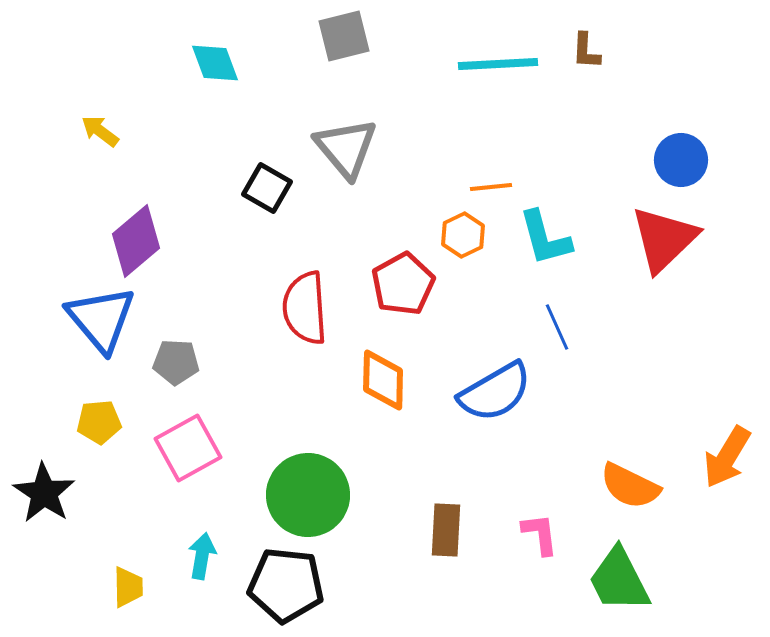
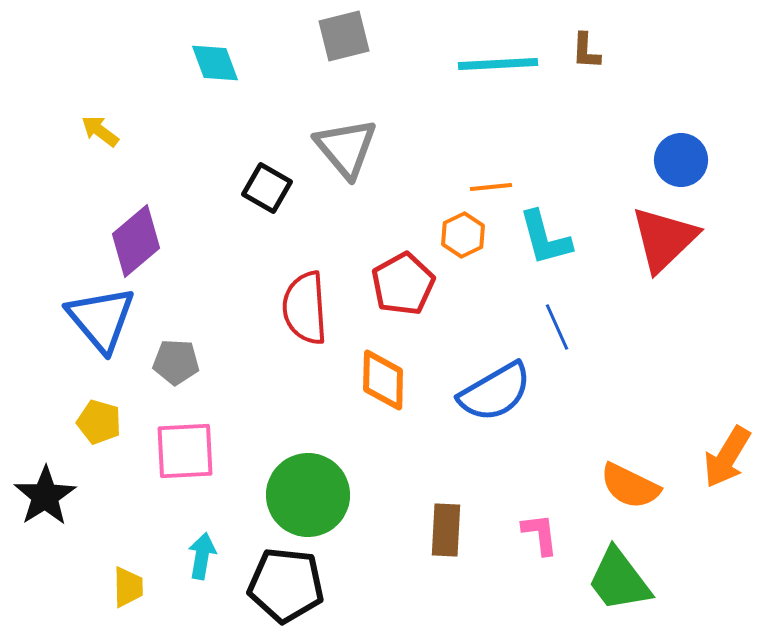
yellow pentagon: rotated 21 degrees clockwise
pink square: moved 3 px left, 3 px down; rotated 26 degrees clockwise
black star: moved 1 px right, 3 px down; rotated 6 degrees clockwise
green trapezoid: rotated 10 degrees counterclockwise
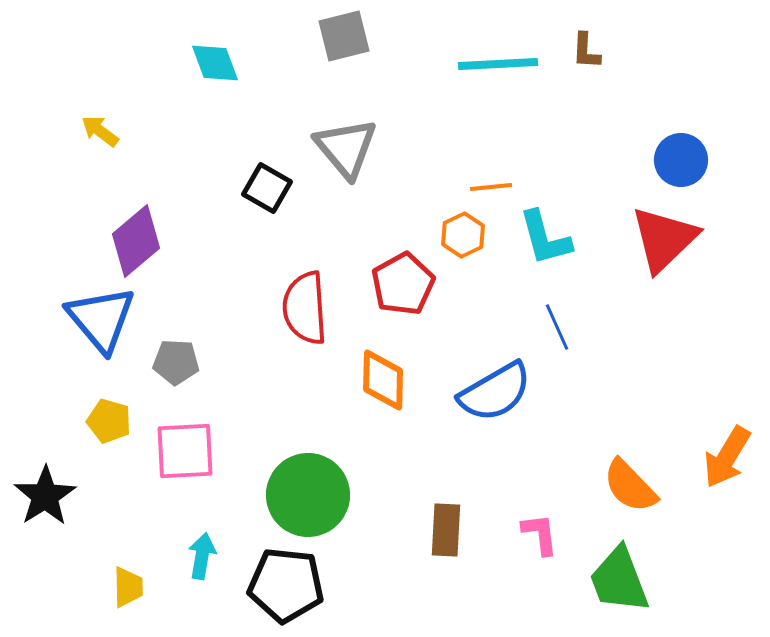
yellow pentagon: moved 10 px right, 1 px up
orange semicircle: rotated 20 degrees clockwise
green trapezoid: rotated 16 degrees clockwise
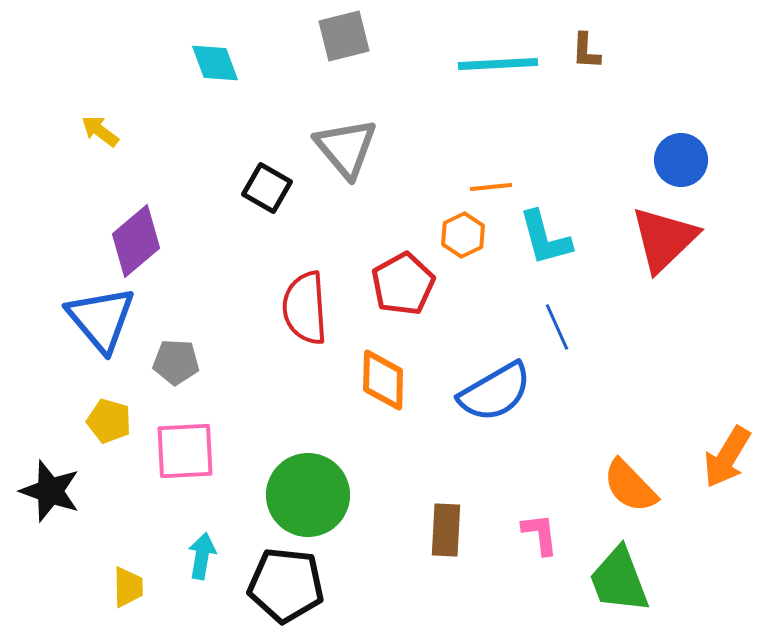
black star: moved 5 px right, 5 px up; rotated 20 degrees counterclockwise
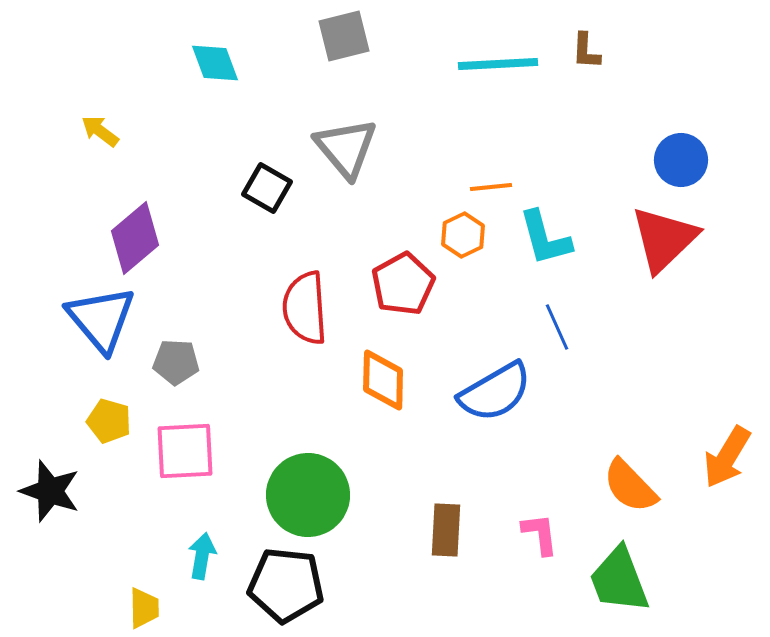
purple diamond: moved 1 px left, 3 px up
yellow trapezoid: moved 16 px right, 21 px down
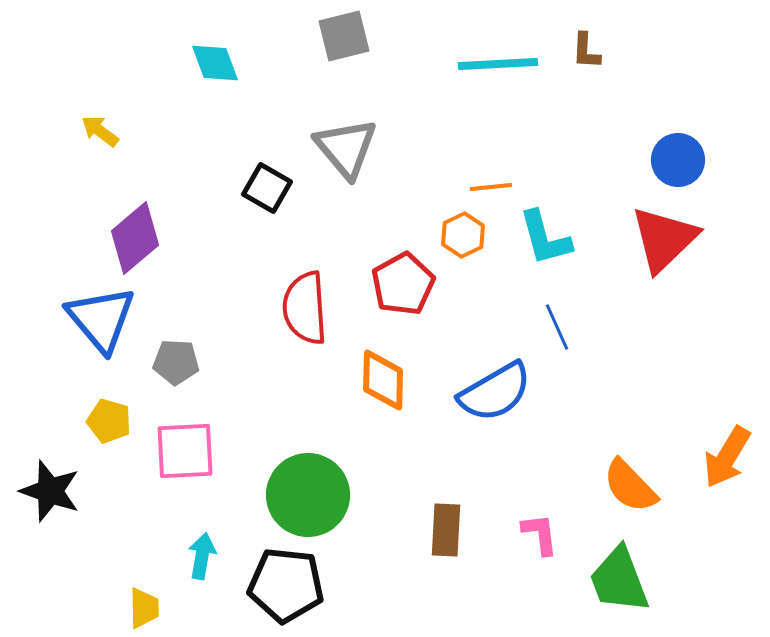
blue circle: moved 3 px left
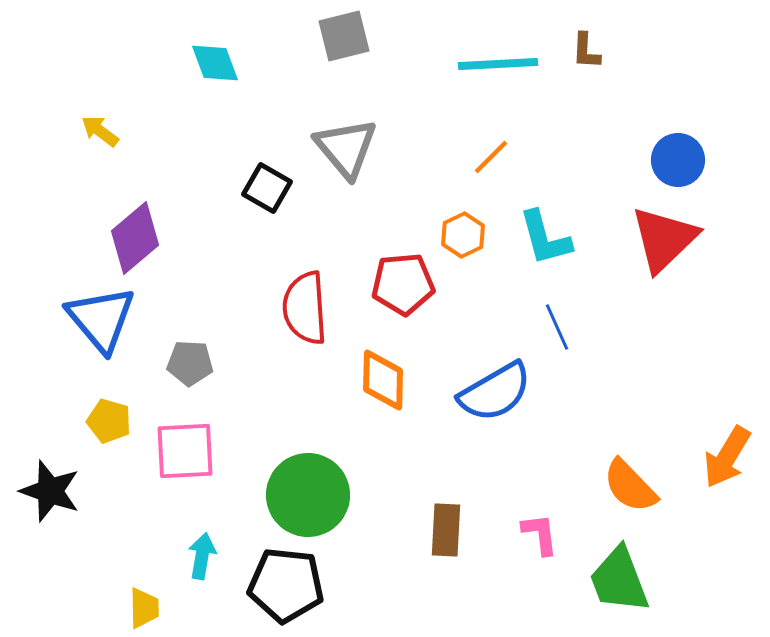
orange line: moved 30 px up; rotated 39 degrees counterclockwise
red pentagon: rotated 24 degrees clockwise
gray pentagon: moved 14 px right, 1 px down
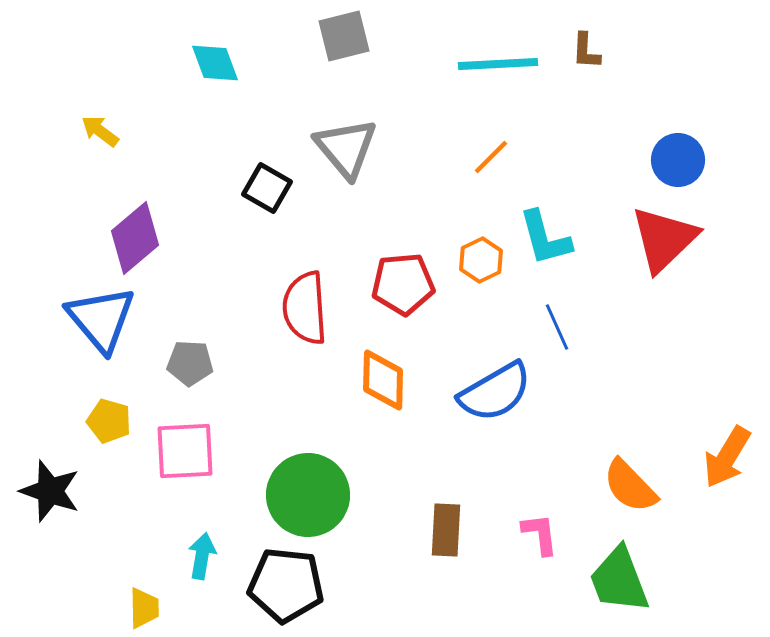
orange hexagon: moved 18 px right, 25 px down
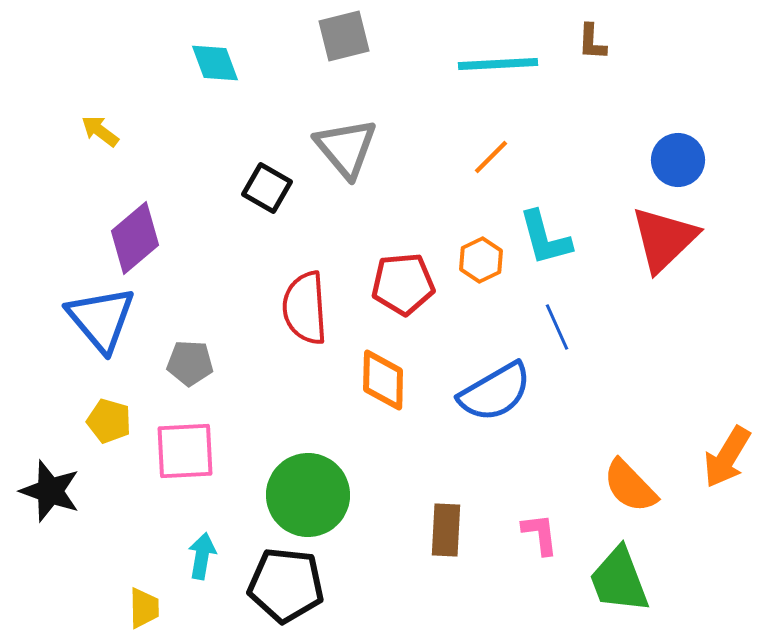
brown L-shape: moved 6 px right, 9 px up
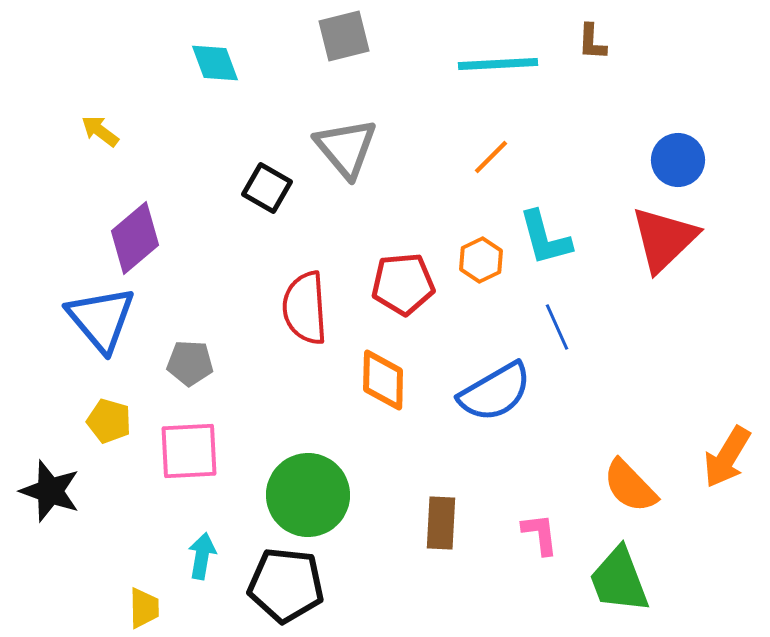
pink square: moved 4 px right
brown rectangle: moved 5 px left, 7 px up
